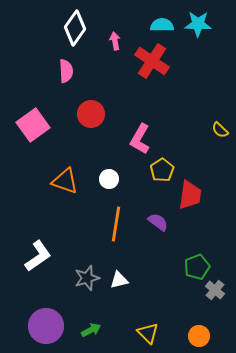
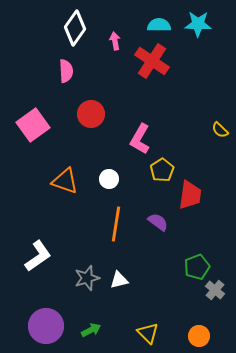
cyan semicircle: moved 3 px left
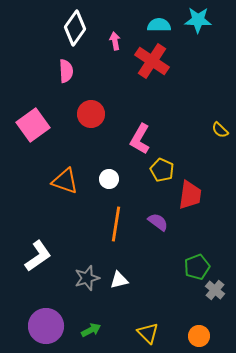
cyan star: moved 4 px up
yellow pentagon: rotated 15 degrees counterclockwise
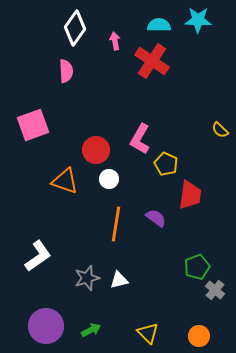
red circle: moved 5 px right, 36 px down
pink square: rotated 16 degrees clockwise
yellow pentagon: moved 4 px right, 6 px up
purple semicircle: moved 2 px left, 4 px up
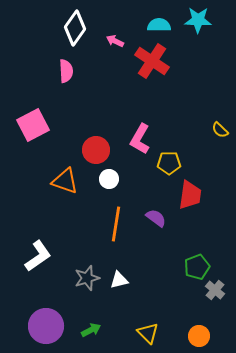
pink arrow: rotated 54 degrees counterclockwise
pink square: rotated 8 degrees counterclockwise
yellow pentagon: moved 3 px right, 1 px up; rotated 25 degrees counterclockwise
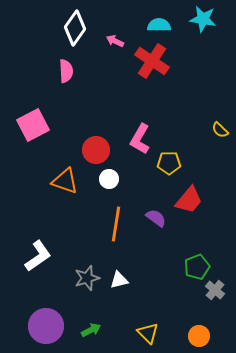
cyan star: moved 5 px right, 1 px up; rotated 8 degrees clockwise
red trapezoid: moved 1 px left, 5 px down; rotated 32 degrees clockwise
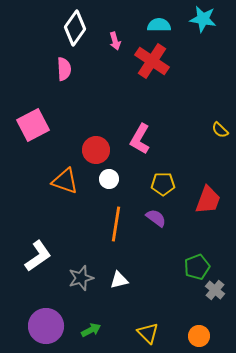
pink arrow: rotated 132 degrees counterclockwise
pink semicircle: moved 2 px left, 2 px up
yellow pentagon: moved 6 px left, 21 px down
red trapezoid: moved 19 px right; rotated 20 degrees counterclockwise
gray star: moved 6 px left
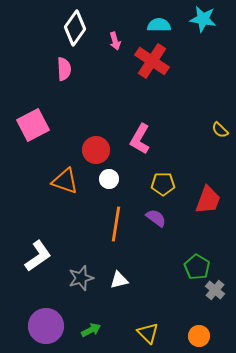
green pentagon: rotated 20 degrees counterclockwise
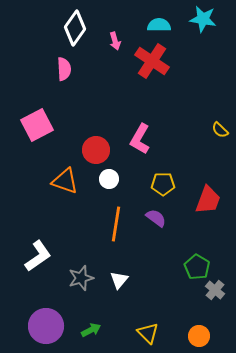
pink square: moved 4 px right
white triangle: rotated 36 degrees counterclockwise
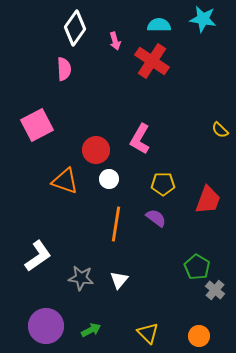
gray star: rotated 25 degrees clockwise
